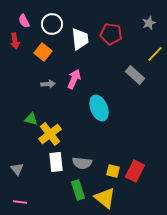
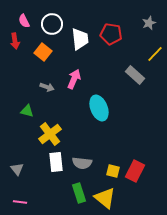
gray arrow: moved 1 px left, 3 px down; rotated 24 degrees clockwise
green triangle: moved 4 px left, 8 px up
green rectangle: moved 1 px right, 3 px down
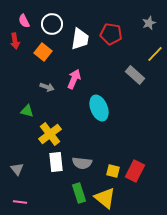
white trapezoid: rotated 15 degrees clockwise
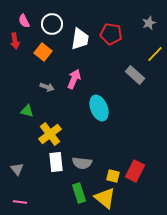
yellow square: moved 5 px down
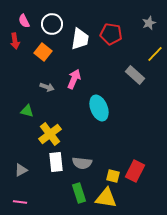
gray triangle: moved 4 px right, 1 px down; rotated 40 degrees clockwise
yellow triangle: moved 1 px right; rotated 30 degrees counterclockwise
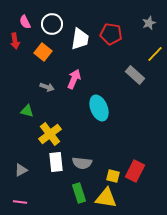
pink semicircle: moved 1 px right, 1 px down
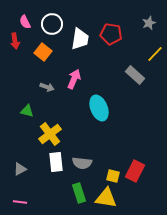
gray triangle: moved 1 px left, 1 px up
